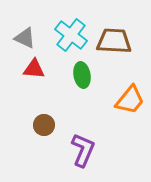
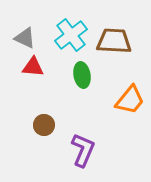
cyan cross: rotated 16 degrees clockwise
red triangle: moved 1 px left, 2 px up
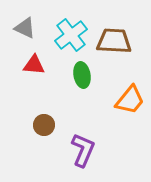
gray triangle: moved 10 px up
red triangle: moved 1 px right, 2 px up
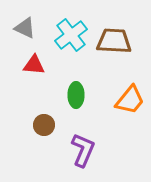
green ellipse: moved 6 px left, 20 px down; rotated 10 degrees clockwise
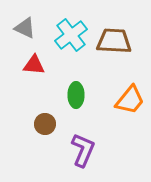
brown circle: moved 1 px right, 1 px up
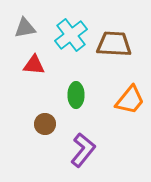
gray triangle: rotated 35 degrees counterclockwise
brown trapezoid: moved 3 px down
purple L-shape: rotated 16 degrees clockwise
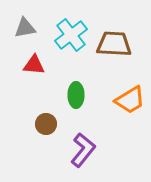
orange trapezoid: rotated 20 degrees clockwise
brown circle: moved 1 px right
